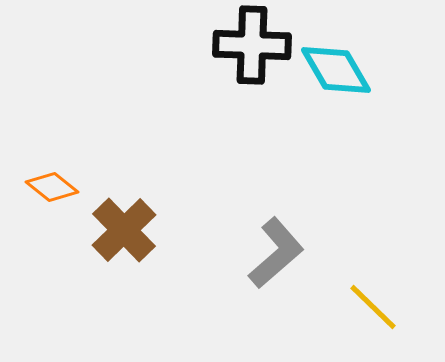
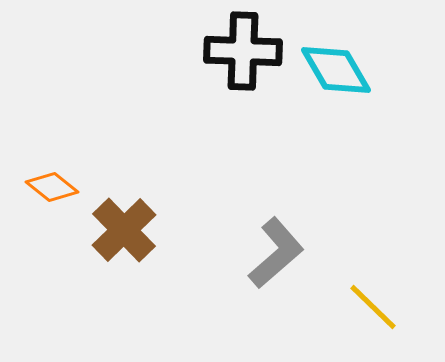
black cross: moved 9 px left, 6 px down
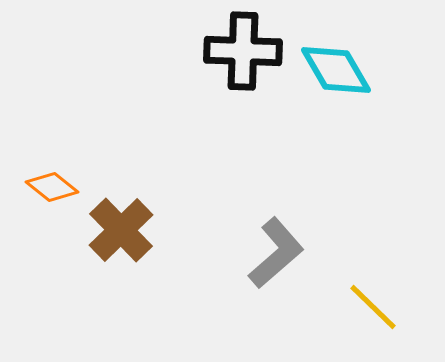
brown cross: moved 3 px left
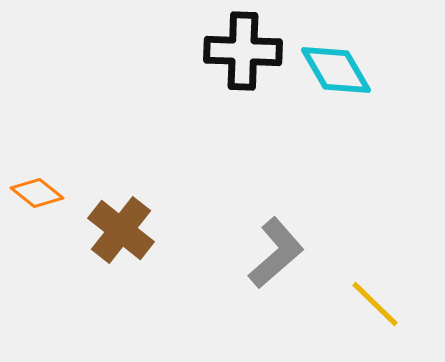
orange diamond: moved 15 px left, 6 px down
brown cross: rotated 8 degrees counterclockwise
yellow line: moved 2 px right, 3 px up
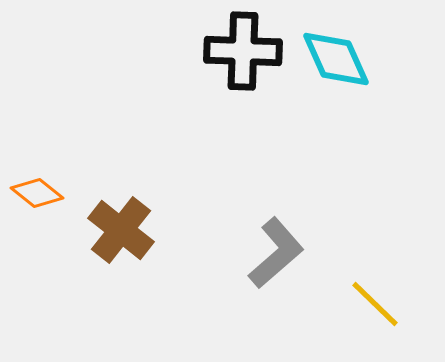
cyan diamond: moved 11 px up; rotated 6 degrees clockwise
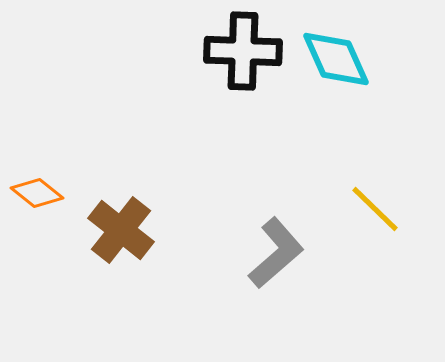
yellow line: moved 95 px up
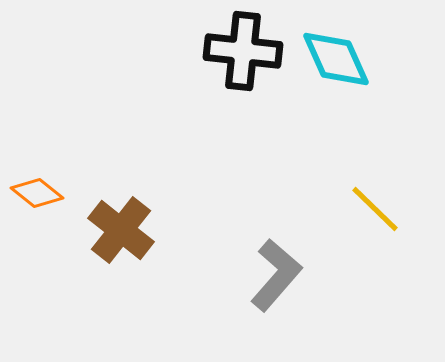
black cross: rotated 4 degrees clockwise
gray L-shape: moved 22 px down; rotated 8 degrees counterclockwise
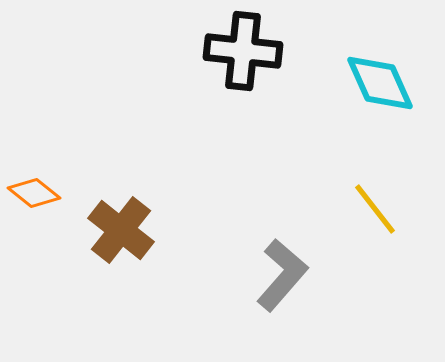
cyan diamond: moved 44 px right, 24 px down
orange diamond: moved 3 px left
yellow line: rotated 8 degrees clockwise
gray L-shape: moved 6 px right
